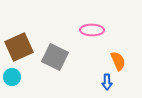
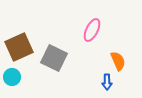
pink ellipse: rotated 65 degrees counterclockwise
gray square: moved 1 px left, 1 px down
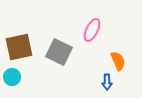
brown square: rotated 12 degrees clockwise
gray square: moved 5 px right, 6 px up
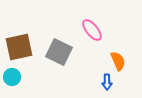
pink ellipse: rotated 65 degrees counterclockwise
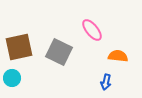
orange semicircle: moved 5 px up; rotated 60 degrees counterclockwise
cyan circle: moved 1 px down
blue arrow: moved 1 px left; rotated 14 degrees clockwise
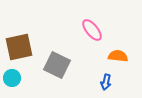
gray square: moved 2 px left, 13 px down
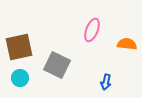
pink ellipse: rotated 60 degrees clockwise
orange semicircle: moved 9 px right, 12 px up
cyan circle: moved 8 px right
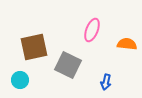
brown square: moved 15 px right
gray square: moved 11 px right
cyan circle: moved 2 px down
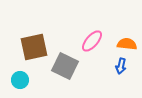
pink ellipse: moved 11 px down; rotated 20 degrees clockwise
gray square: moved 3 px left, 1 px down
blue arrow: moved 15 px right, 16 px up
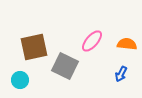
blue arrow: moved 8 px down; rotated 14 degrees clockwise
